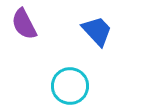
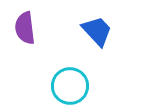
purple semicircle: moved 1 px right, 4 px down; rotated 20 degrees clockwise
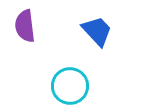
purple semicircle: moved 2 px up
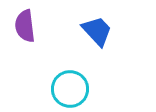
cyan circle: moved 3 px down
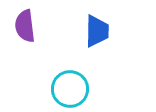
blue trapezoid: rotated 44 degrees clockwise
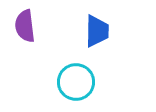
cyan circle: moved 6 px right, 7 px up
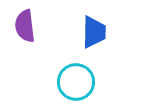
blue trapezoid: moved 3 px left, 1 px down
